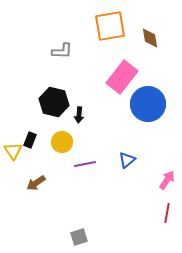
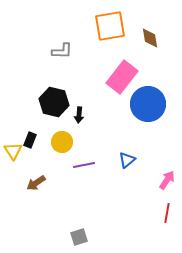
purple line: moved 1 px left, 1 px down
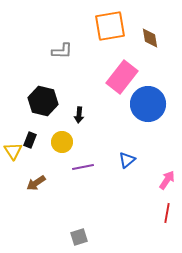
black hexagon: moved 11 px left, 1 px up
purple line: moved 1 px left, 2 px down
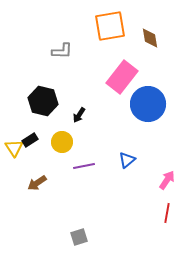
black arrow: rotated 28 degrees clockwise
black rectangle: rotated 35 degrees clockwise
yellow triangle: moved 1 px right, 3 px up
purple line: moved 1 px right, 1 px up
brown arrow: moved 1 px right
